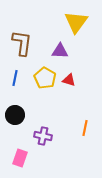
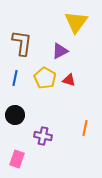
purple triangle: rotated 30 degrees counterclockwise
pink rectangle: moved 3 px left, 1 px down
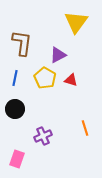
purple triangle: moved 2 px left, 4 px down
red triangle: moved 2 px right
black circle: moved 6 px up
orange line: rotated 28 degrees counterclockwise
purple cross: rotated 36 degrees counterclockwise
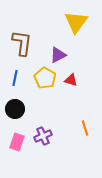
pink rectangle: moved 17 px up
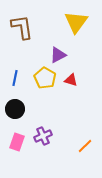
brown L-shape: moved 16 px up; rotated 16 degrees counterclockwise
orange line: moved 18 px down; rotated 63 degrees clockwise
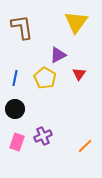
red triangle: moved 8 px right, 6 px up; rotated 48 degrees clockwise
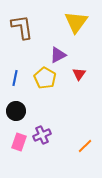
black circle: moved 1 px right, 2 px down
purple cross: moved 1 px left, 1 px up
pink rectangle: moved 2 px right
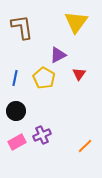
yellow pentagon: moved 1 px left
pink rectangle: moved 2 px left; rotated 42 degrees clockwise
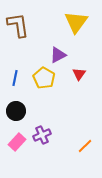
brown L-shape: moved 4 px left, 2 px up
pink rectangle: rotated 18 degrees counterclockwise
